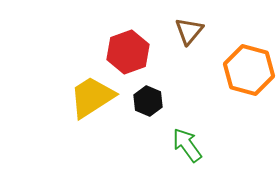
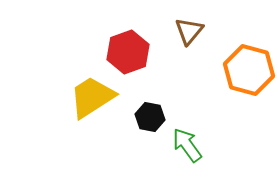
black hexagon: moved 2 px right, 16 px down; rotated 12 degrees counterclockwise
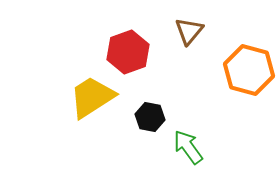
green arrow: moved 1 px right, 2 px down
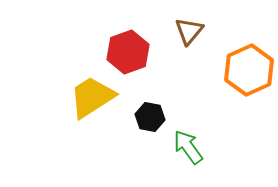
orange hexagon: rotated 21 degrees clockwise
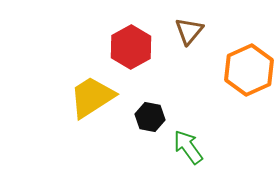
red hexagon: moved 3 px right, 5 px up; rotated 9 degrees counterclockwise
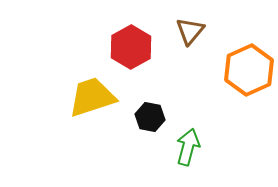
brown triangle: moved 1 px right
yellow trapezoid: rotated 15 degrees clockwise
green arrow: rotated 51 degrees clockwise
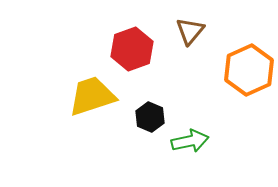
red hexagon: moved 1 px right, 2 px down; rotated 9 degrees clockwise
yellow trapezoid: moved 1 px up
black hexagon: rotated 12 degrees clockwise
green arrow: moved 2 px right, 6 px up; rotated 63 degrees clockwise
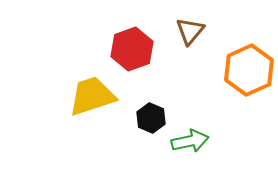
black hexagon: moved 1 px right, 1 px down
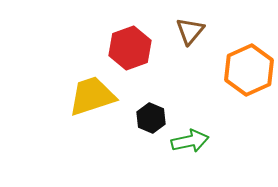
red hexagon: moved 2 px left, 1 px up
